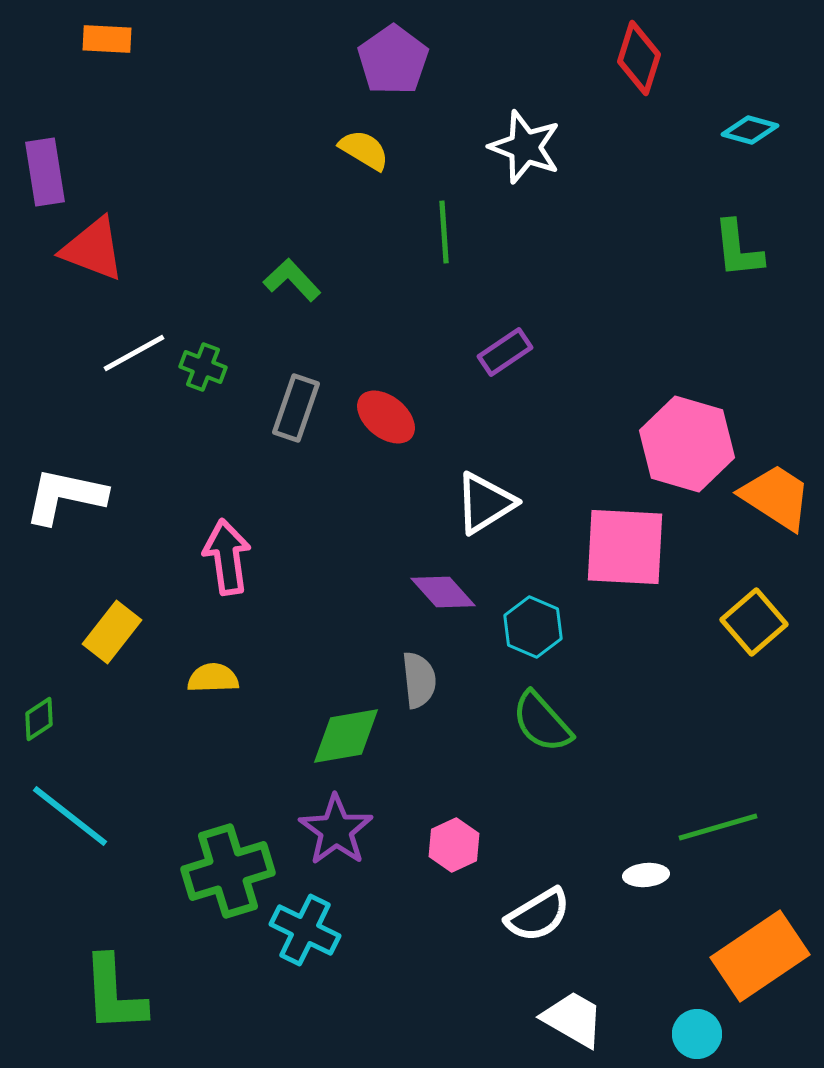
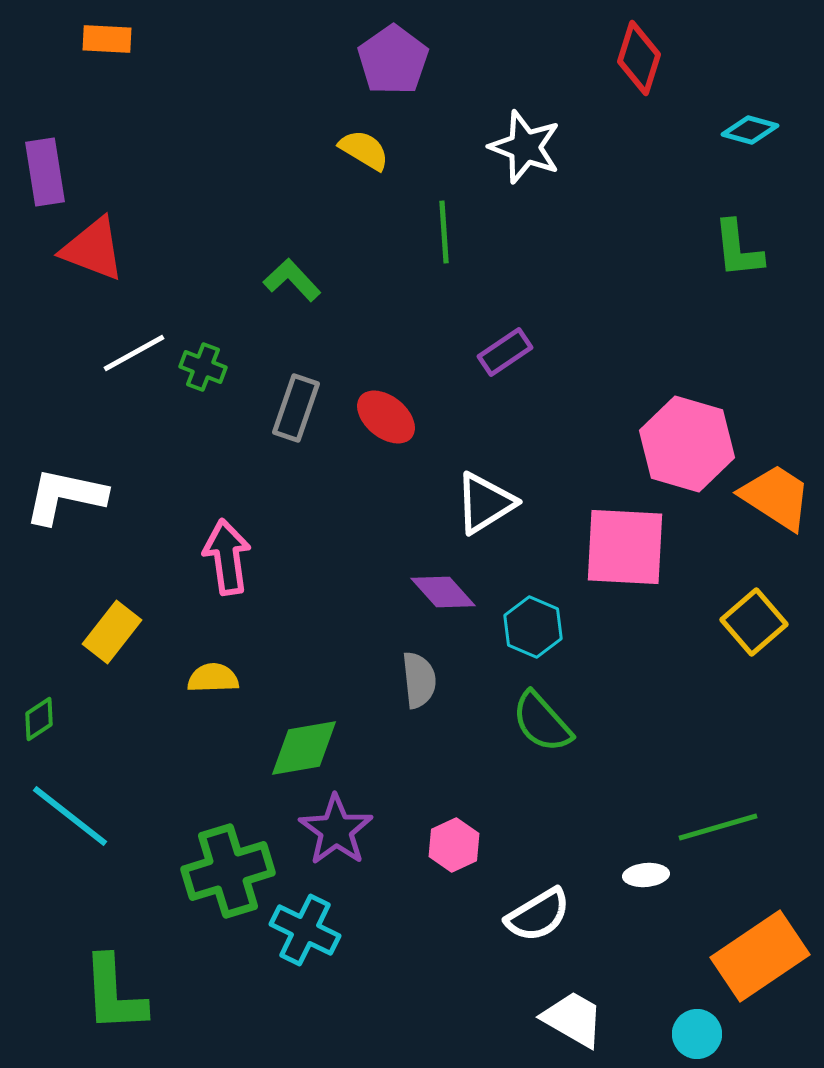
green diamond at (346, 736): moved 42 px left, 12 px down
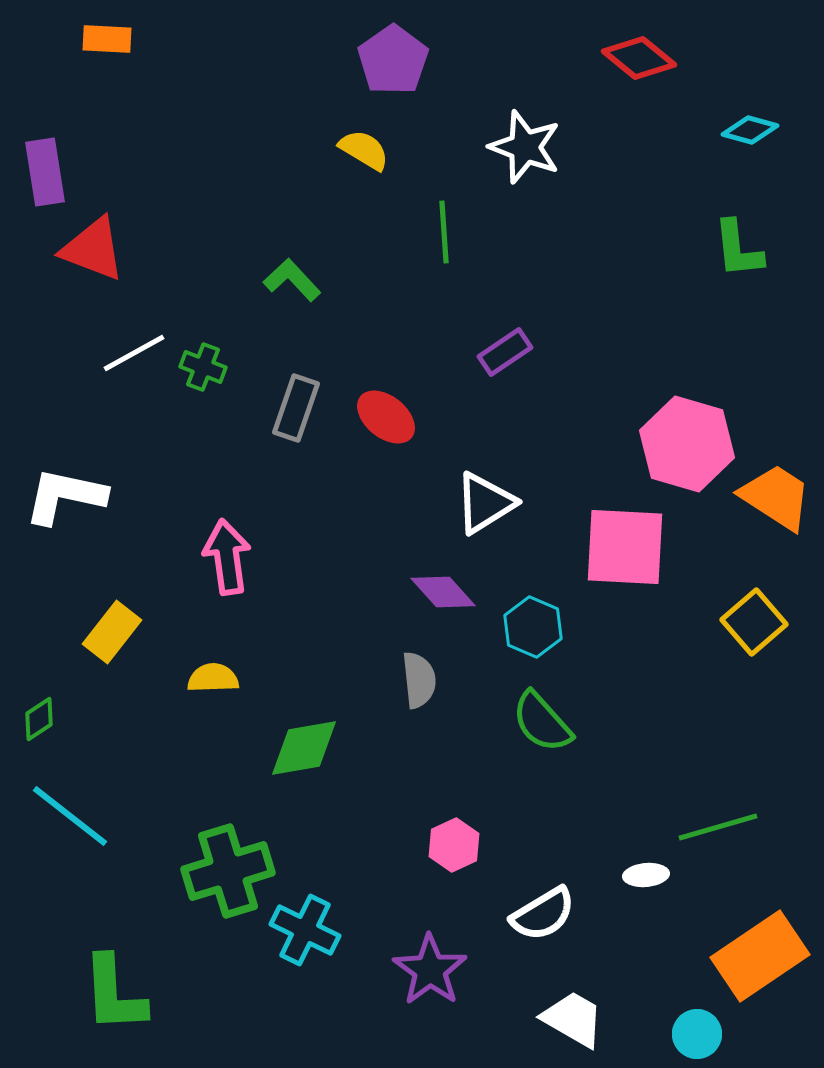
red diamond at (639, 58): rotated 68 degrees counterclockwise
purple star at (336, 830): moved 94 px right, 140 px down
white semicircle at (538, 915): moved 5 px right, 1 px up
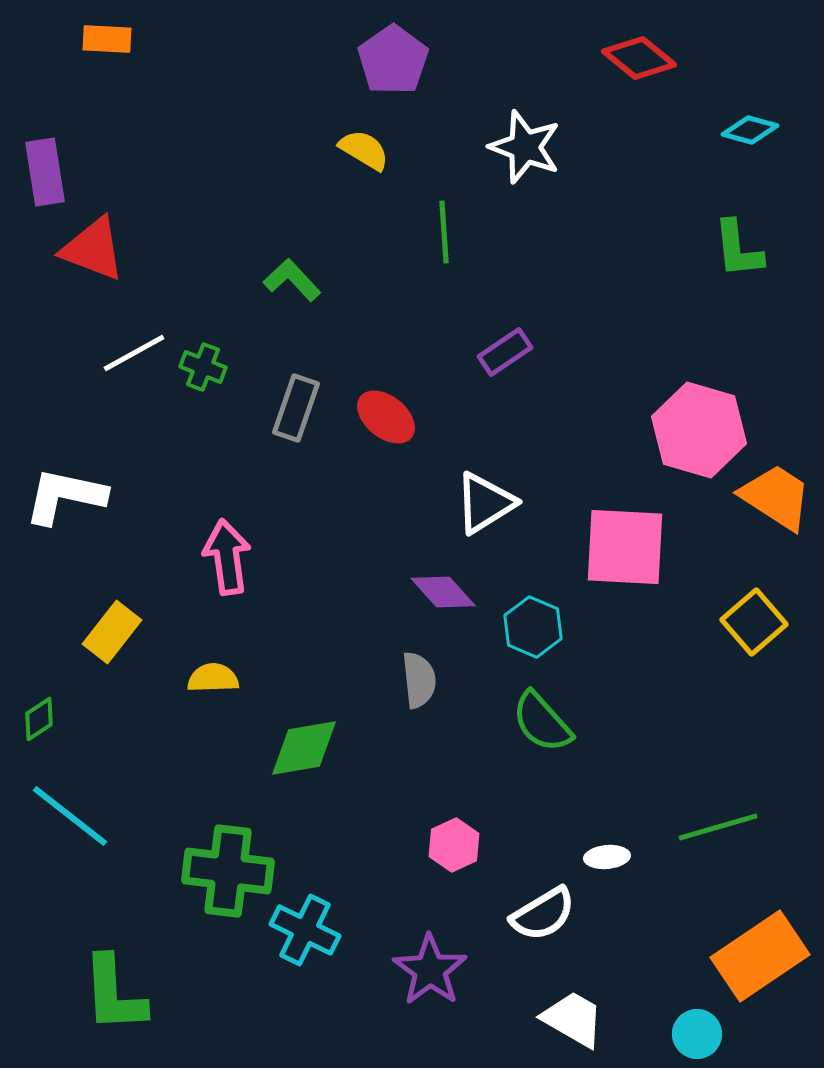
pink hexagon at (687, 444): moved 12 px right, 14 px up
green cross at (228, 871): rotated 24 degrees clockwise
white ellipse at (646, 875): moved 39 px left, 18 px up
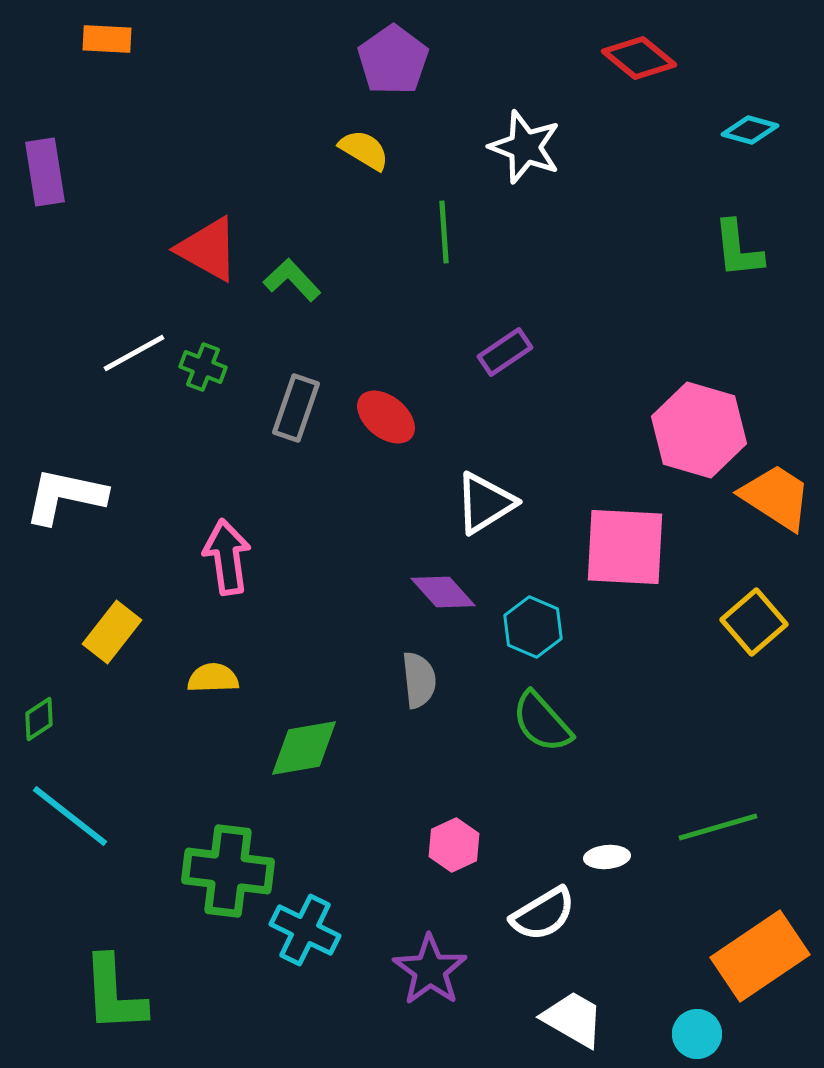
red triangle at (93, 249): moved 115 px right; rotated 8 degrees clockwise
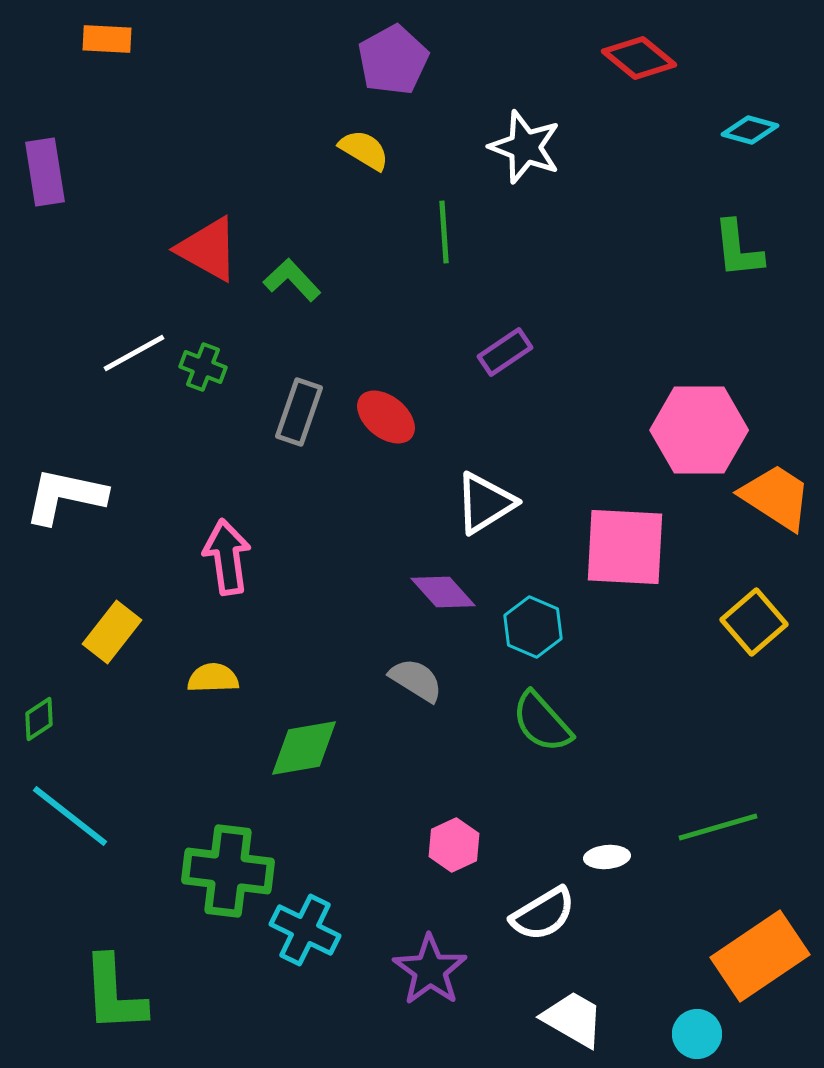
purple pentagon at (393, 60): rotated 6 degrees clockwise
gray rectangle at (296, 408): moved 3 px right, 4 px down
pink hexagon at (699, 430): rotated 16 degrees counterclockwise
gray semicircle at (419, 680): moved 3 px left; rotated 52 degrees counterclockwise
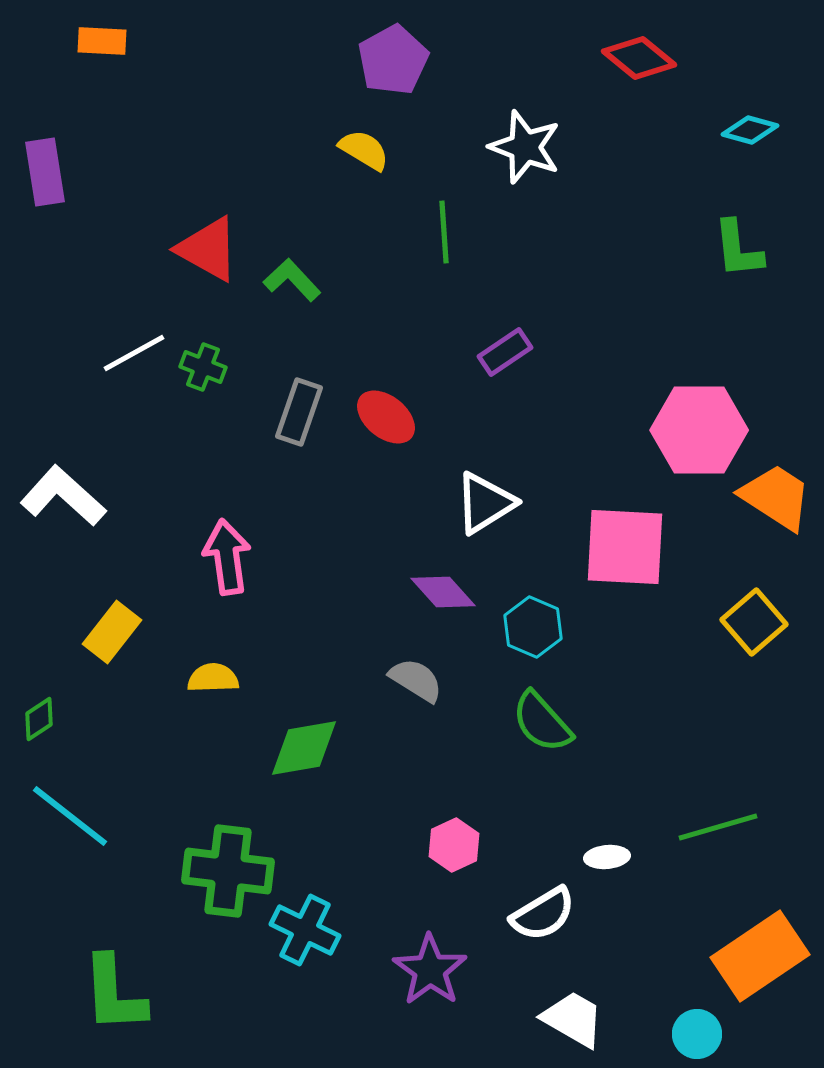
orange rectangle at (107, 39): moved 5 px left, 2 px down
white L-shape at (65, 496): moved 2 px left; rotated 30 degrees clockwise
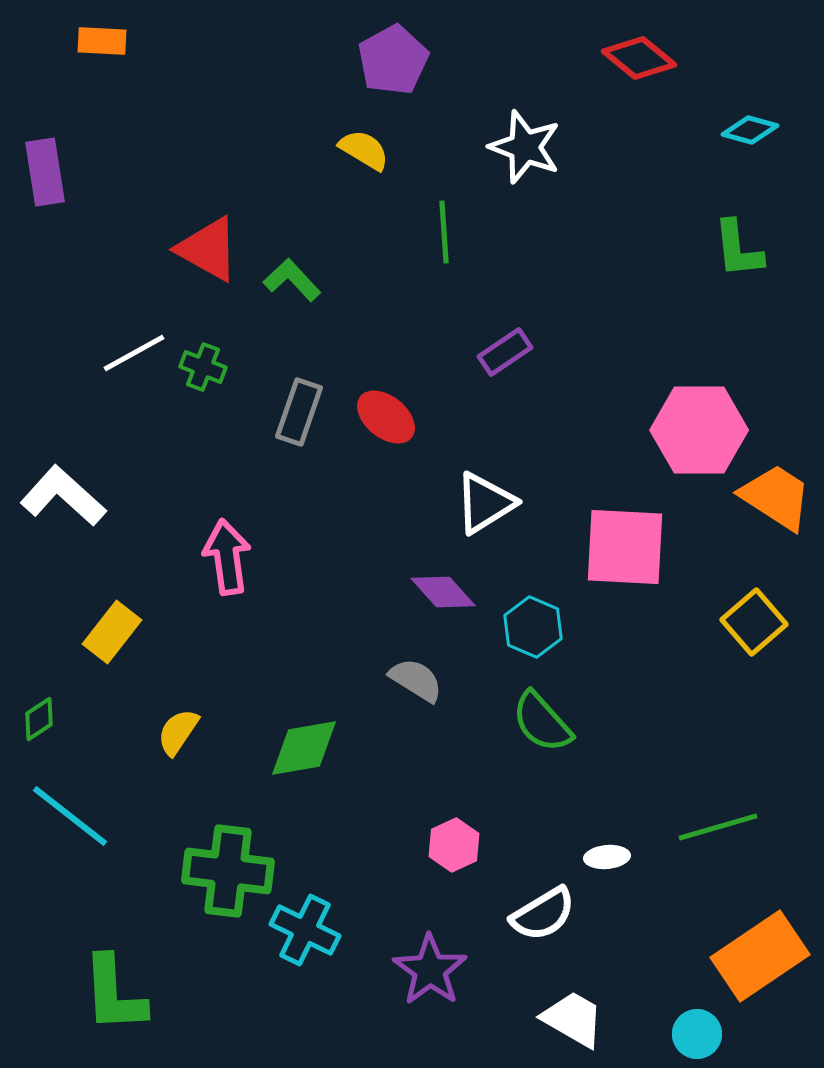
yellow semicircle at (213, 678): moved 35 px left, 54 px down; rotated 54 degrees counterclockwise
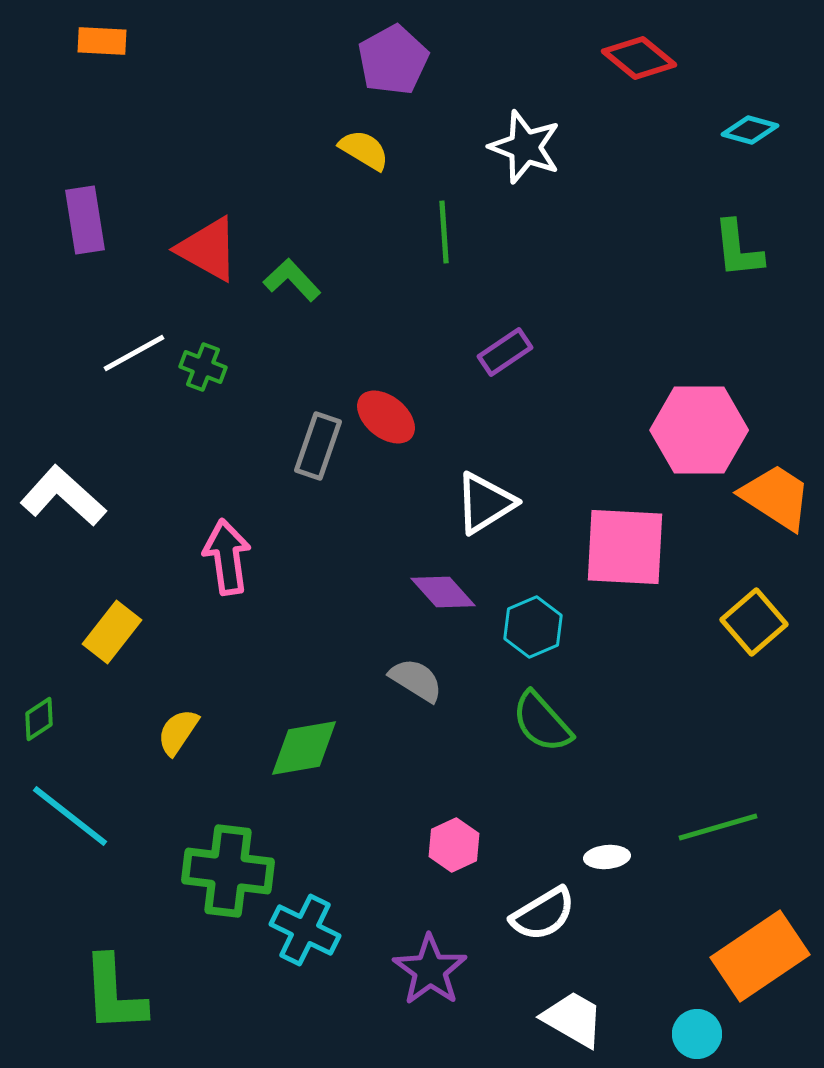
purple rectangle at (45, 172): moved 40 px right, 48 px down
gray rectangle at (299, 412): moved 19 px right, 34 px down
cyan hexagon at (533, 627): rotated 14 degrees clockwise
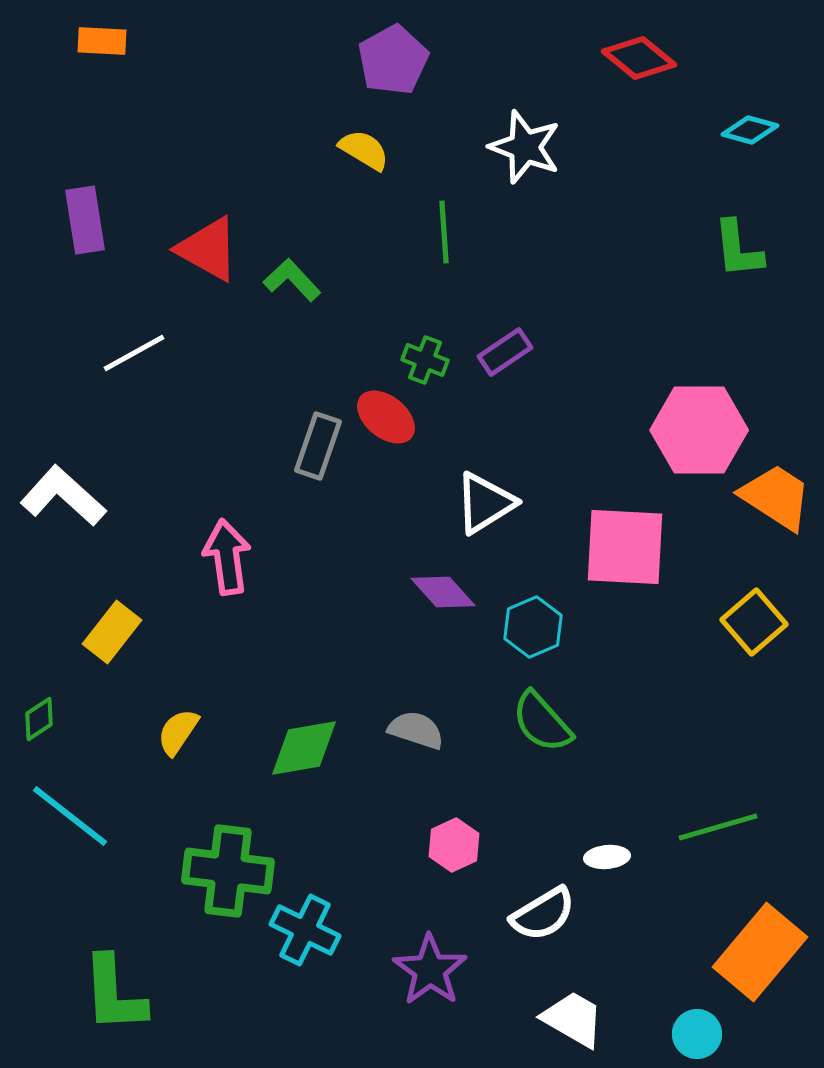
green cross at (203, 367): moved 222 px right, 7 px up
gray semicircle at (416, 680): moved 50 px down; rotated 14 degrees counterclockwise
orange rectangle at (760, 956): moved 4 px up; rotated 16 degrees counterclockwise
